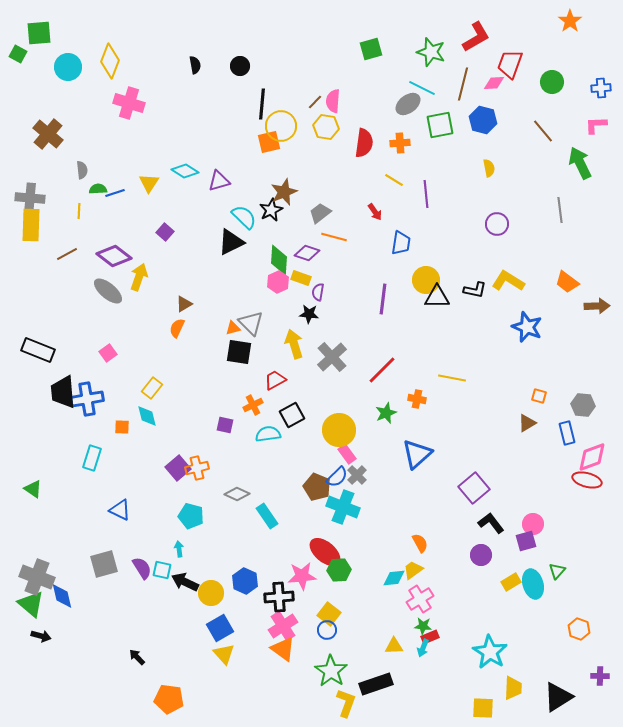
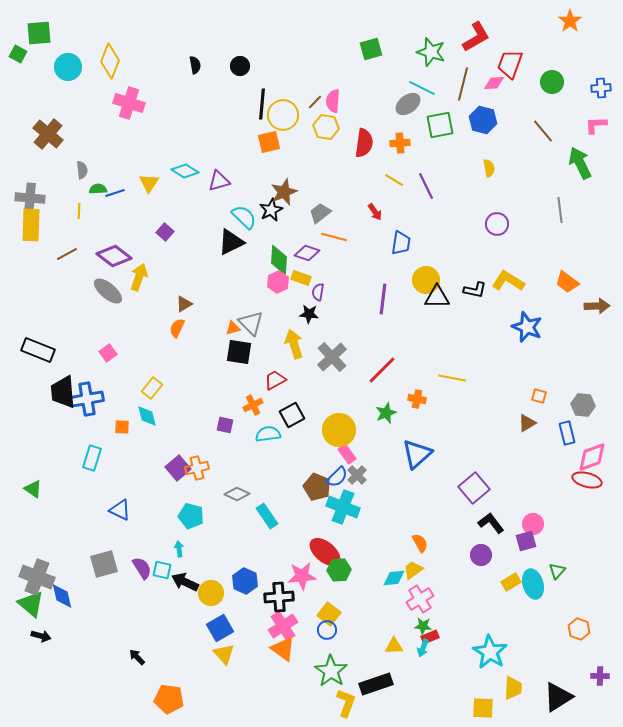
yellow circle at (281, 126): moved 2 px right, 11 px up
purple line at (426, 194): moved 8 px up; rotated 20 degrees counterclockwise
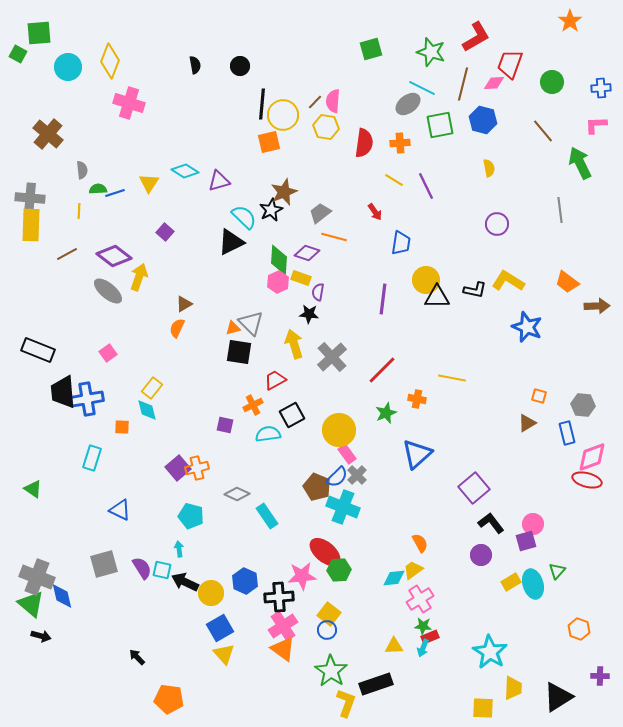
cyan diamond at (147, 416): moved 6 px up
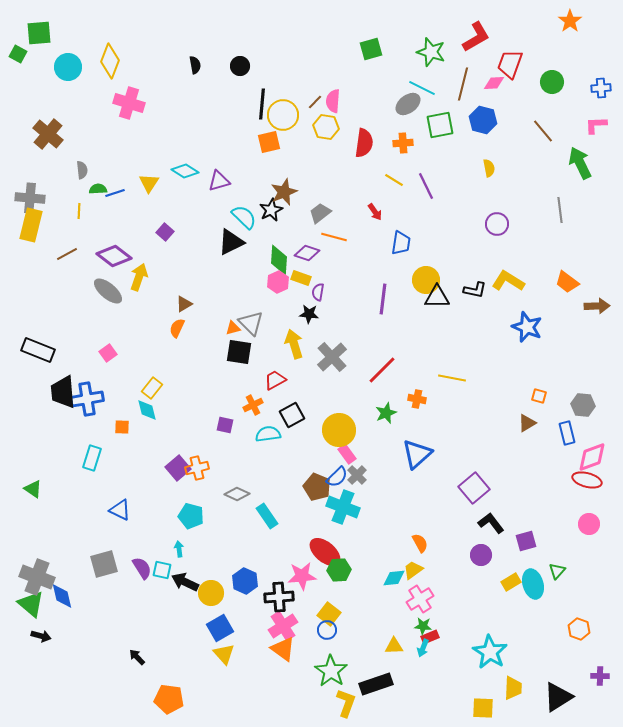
orange cross at (400, 143): moved 3 px right
yellow rectangle at (31, 225): rotated 12 degrees clockwise
pink circle at (533, 524): moved 56 px right
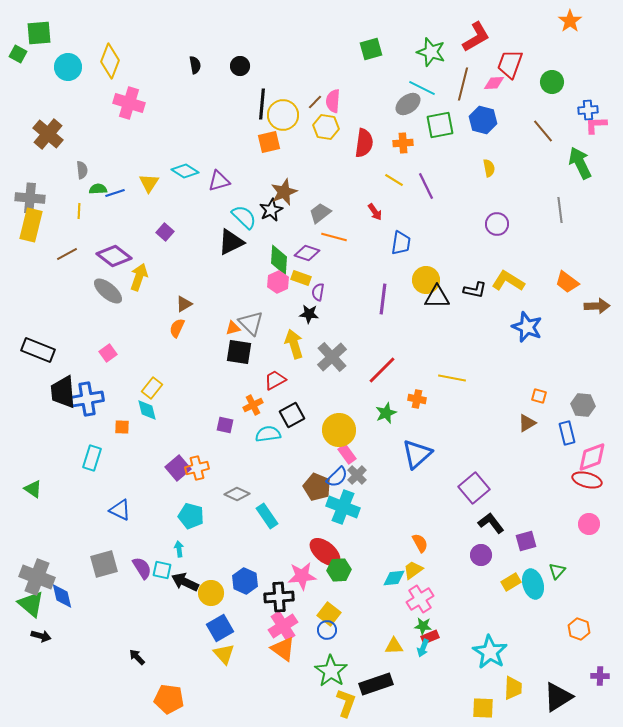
blue cross at (601, 88): moved 13 px left, 22 px down
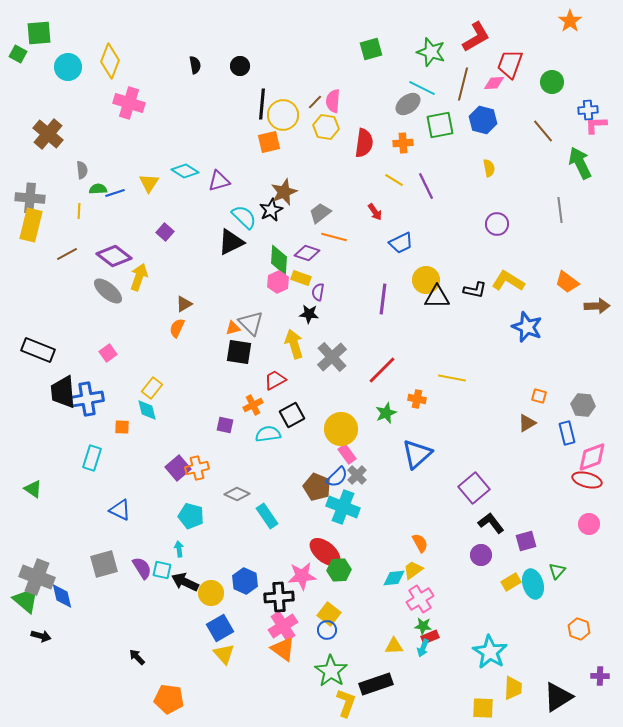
blue trapezoid at (401, 243): rotated 55 degrees clockwise
yellow circle at (339, 430): moved 2 px right, 1 px up
green triangle at (31, 604): moved 5 px left, 4 px up
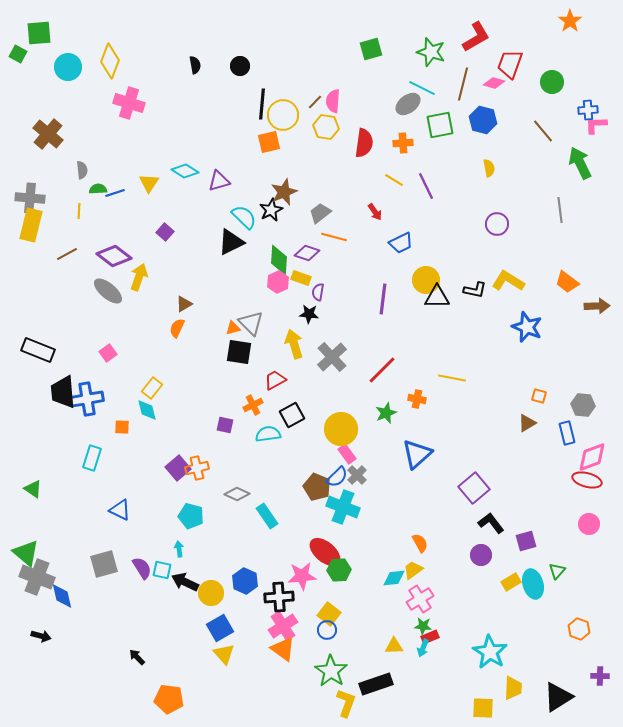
pink diamond at (494, 83): rotated 20 degrees clockwise
green triangle at (26, 600): moved 47 px up
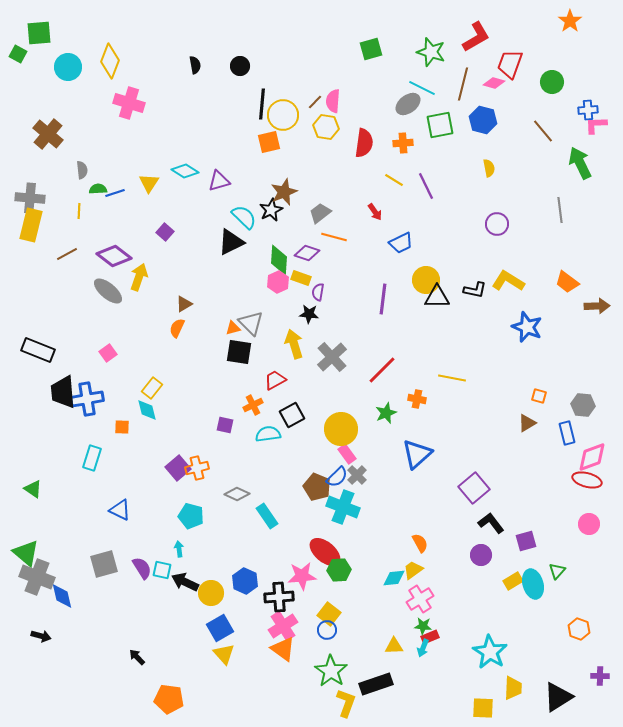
yellow rectangle at (511, 582): moved 2 px right, 1 px up
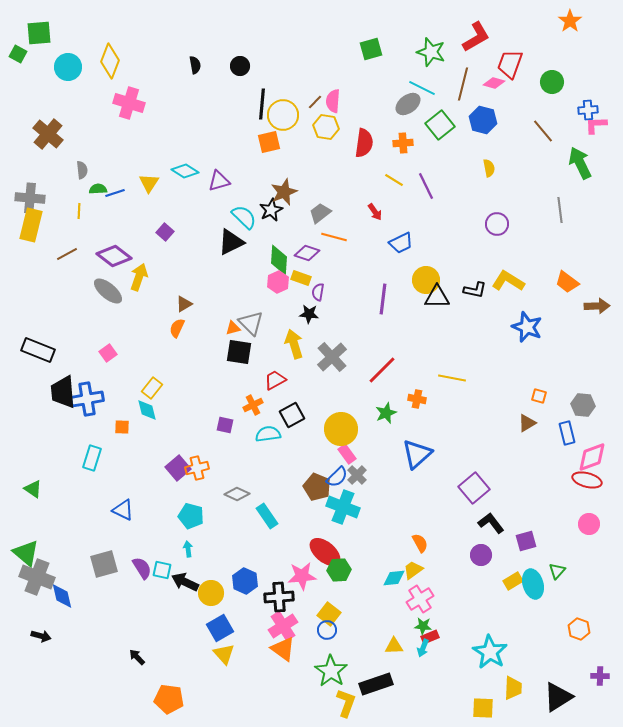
green square at (440, 125): rotated 28 degrees counterclockwise
blue triangle at (120, 510): moved 3 px right
cyan arrow at (179, 549): moved 9 px right
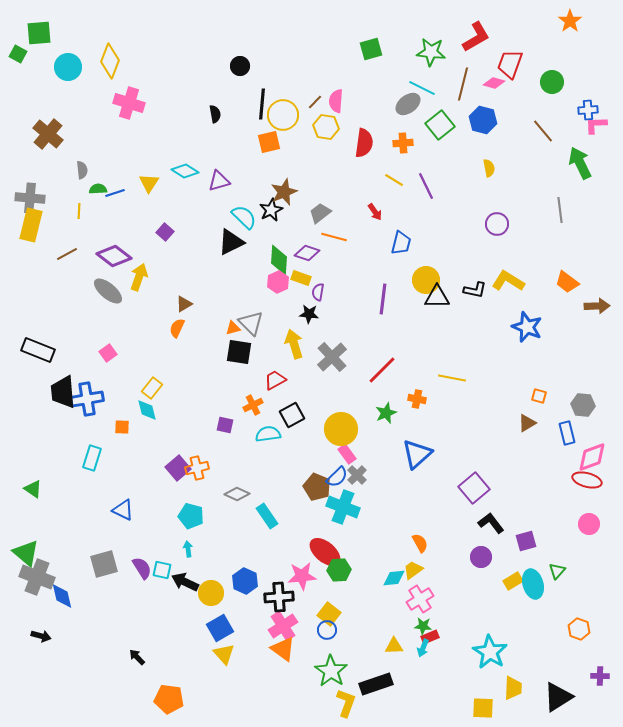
green star at (431, 52): rotated 12 degrees counterclockwise
black semicircle at (195, 65): moved 20 px right, 49 px down
pink semicircle at (333, 101): moved 3 px right
blue trapezoid at (401, 243): rotated 50 degrees counterclockwise
purple circle at (481, 555): moved 2 px down
